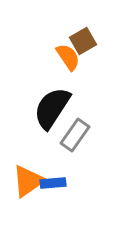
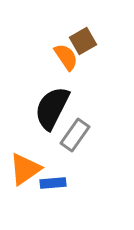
orange semicircle: moved 2 px left
black semicircle: rotated 6 degrees counterclockwise
orange triangle: moved 3 px left, 12 px up
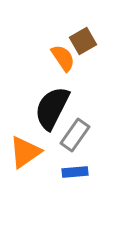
orange semicircle: moved 3 px left, 1 px down
orange triangle: moved 17 px up
blue rectangle: moved 22 px right, 11 px up
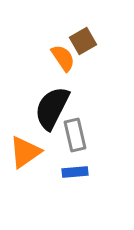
gray rectangle: rotated 48 degrees counterclockwise
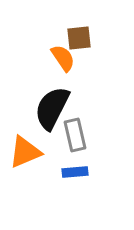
brown square: moved 4 px left, 3 px up; rotated 24 degrees clockwise
orange triangle: rotated 12 degrees clockwise
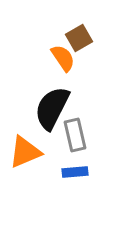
brown square: rotated 24 degrees counterclockwise
